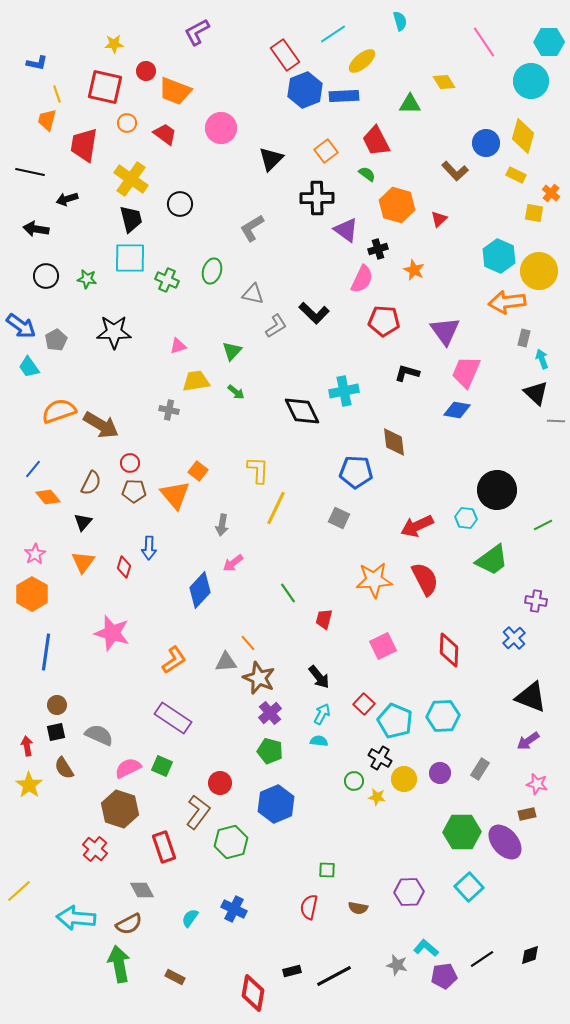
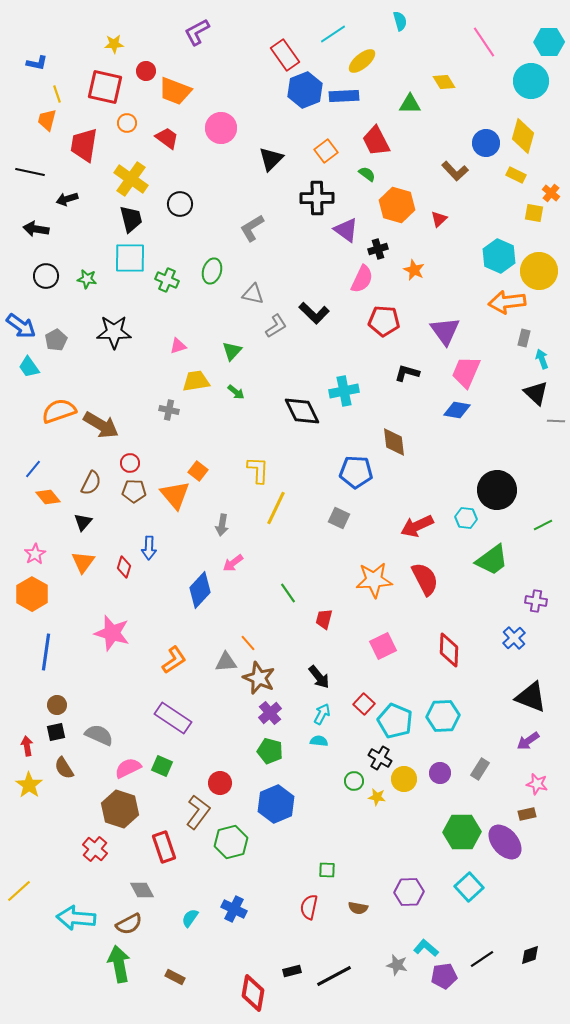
red trapezoid at (165, 134): moved 2 px right, 4 px down
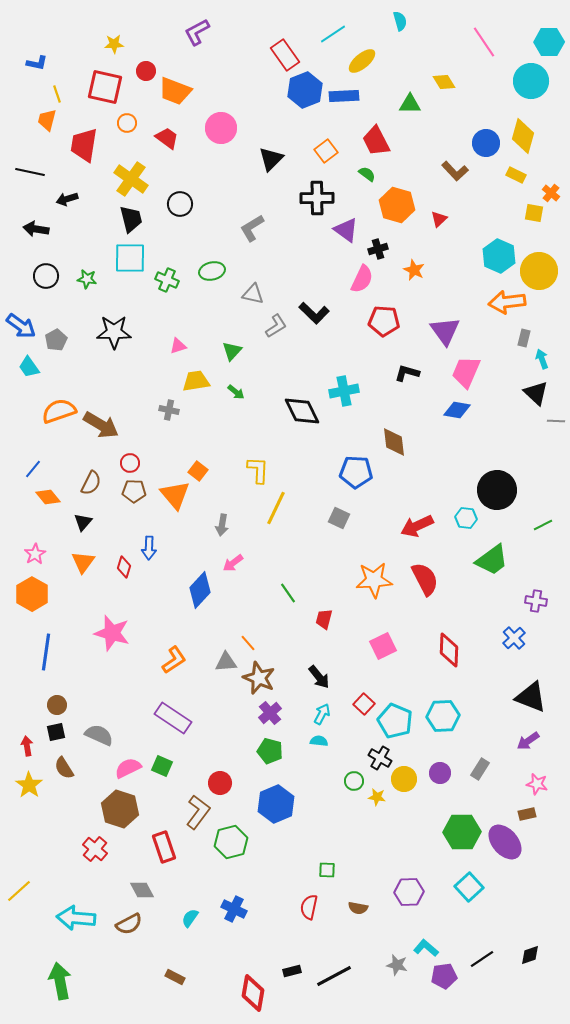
green ellipse at (212, 271): rotated 60 degrees clockwise
green arrow at (119, 964): moved 59 px left, 17 px down
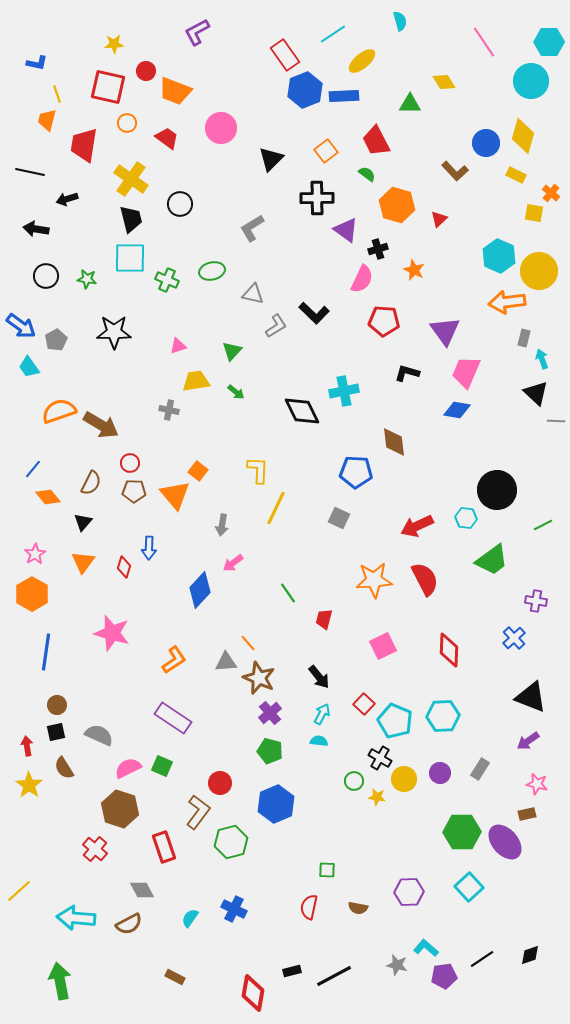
red square at (105, 87): moved 3 px right
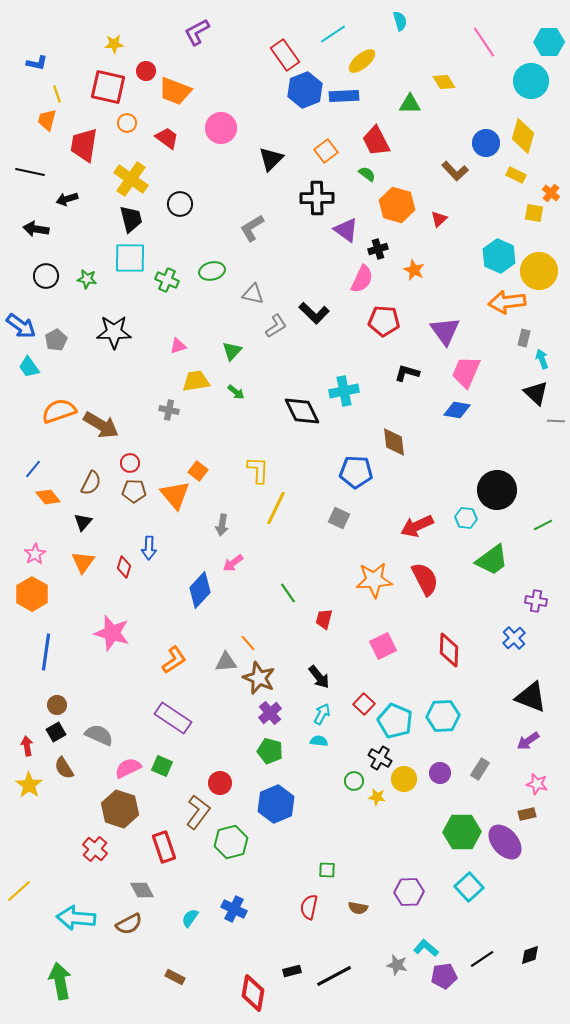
black square at (56, 732): rotated 18 degrees counterclockwise
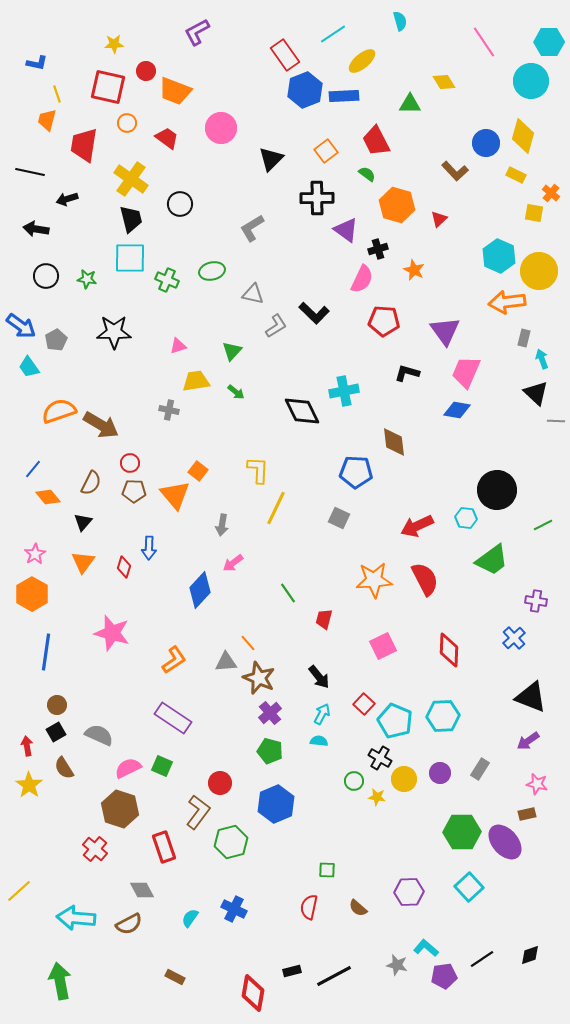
brown semicircle at (358, 908): rotated 30 degrees clockwise
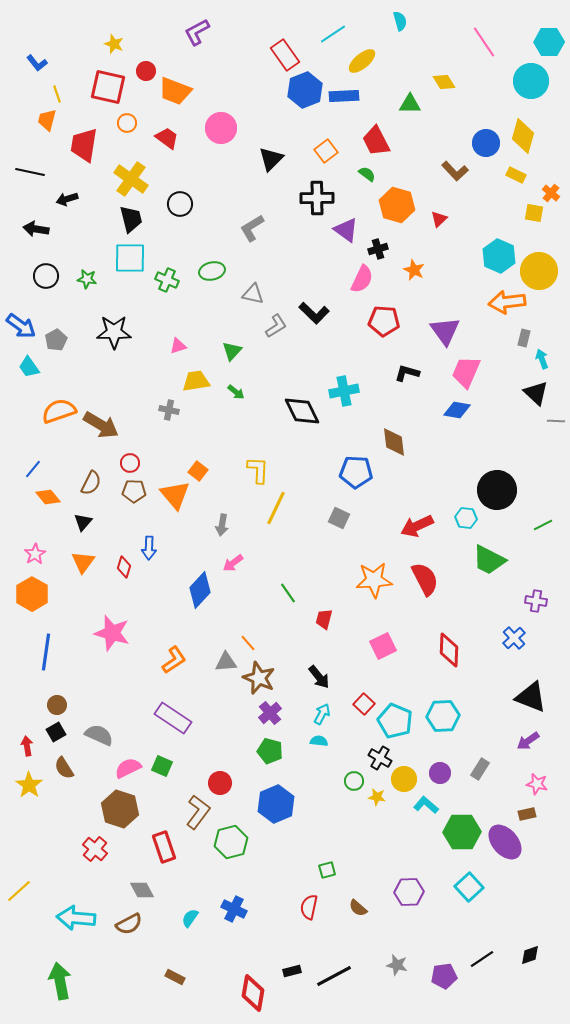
yellow star at (114, 44): rotated 24 degrees clockwise
blue L-shape at (37, 63): rotated 40 degrees clockwise
green trapezoid at (492, 560): moved 3 px left; rotated 63 degrees clockwise
green square at (327, 870): rotated 18 degrees counterclockwise
cyan L-shape at (426, 948): moved 143 px up
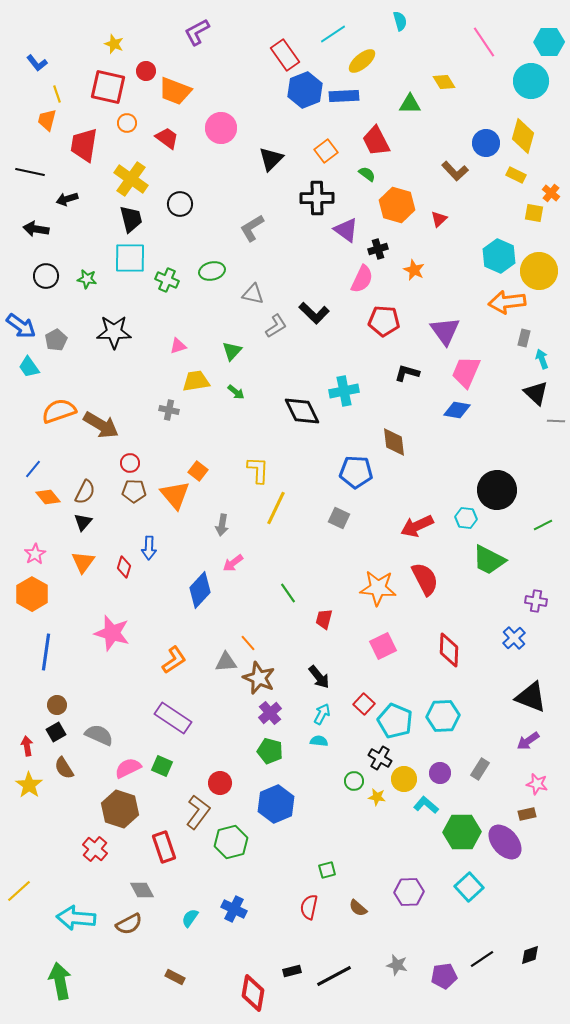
brown semicircle at (91, 483): moved 6 px left, 9 px down
orange star at (374, 580): moved 4 px right, 8 px down; rotated 9 degrees clockwise
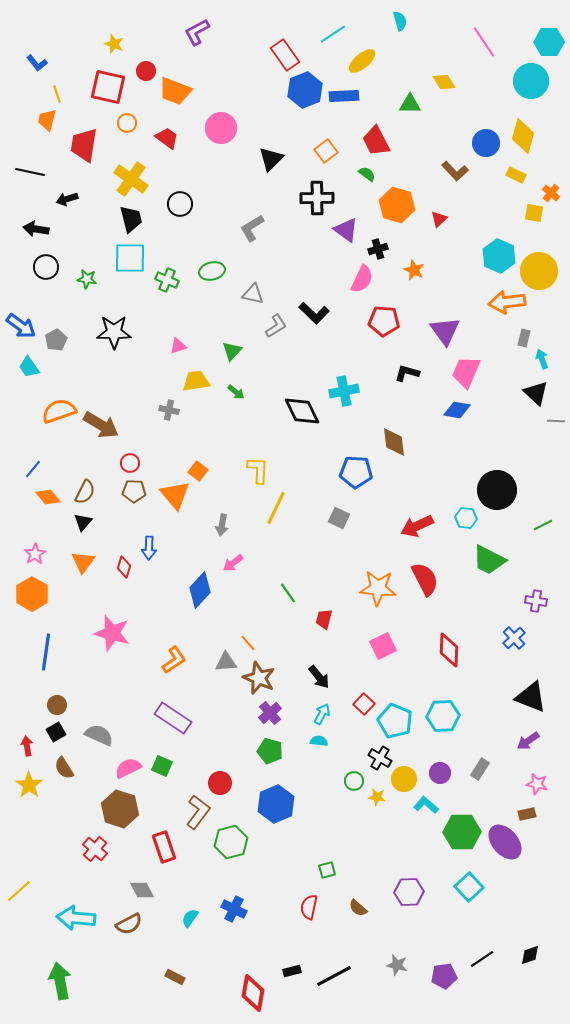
black circle at (46, 276): moved 9 px up
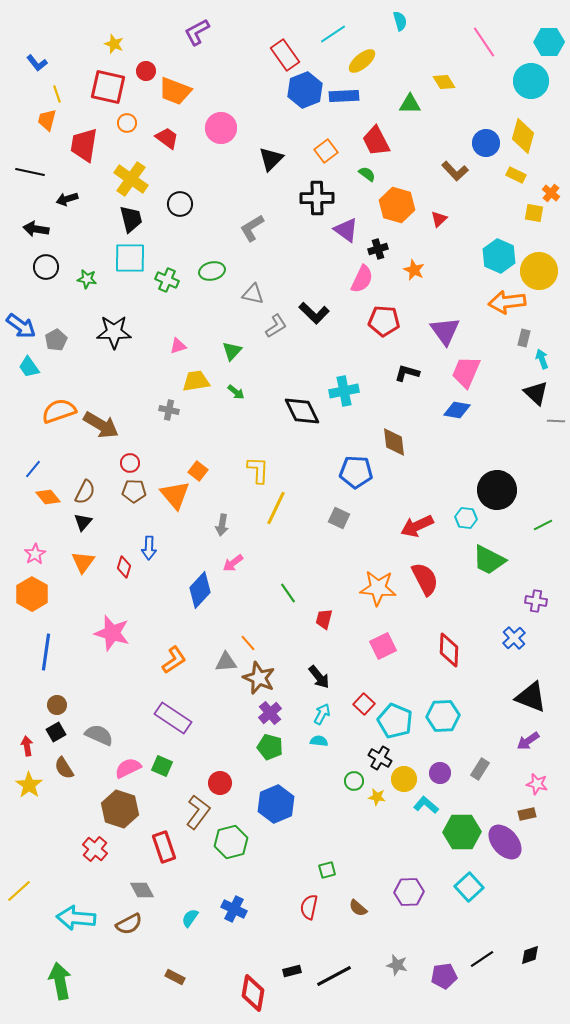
green pentagon at (270, 751): moved 4 px up
